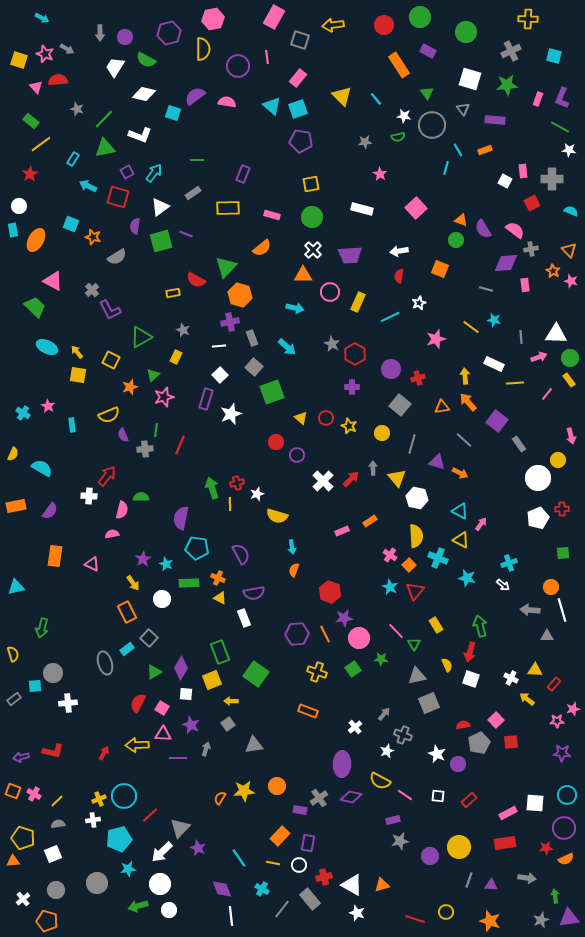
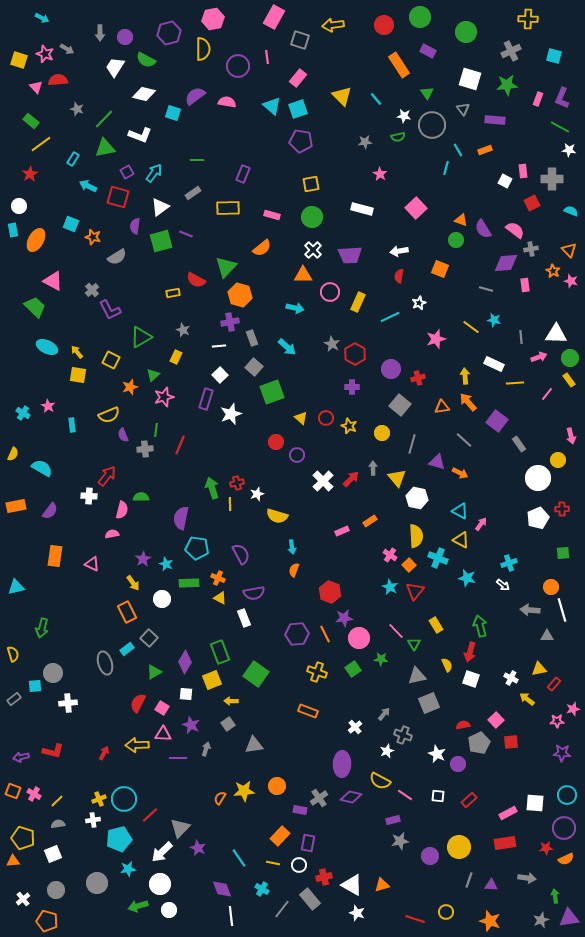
purple diamond at (181, 668): moved 4 px right, 6 px up
yellow triangle at (535, 670): moved 4 px right, 1 px up; rotated 14 degrees counterclockwise
cyan circle at (124, 796): moved 3 px down
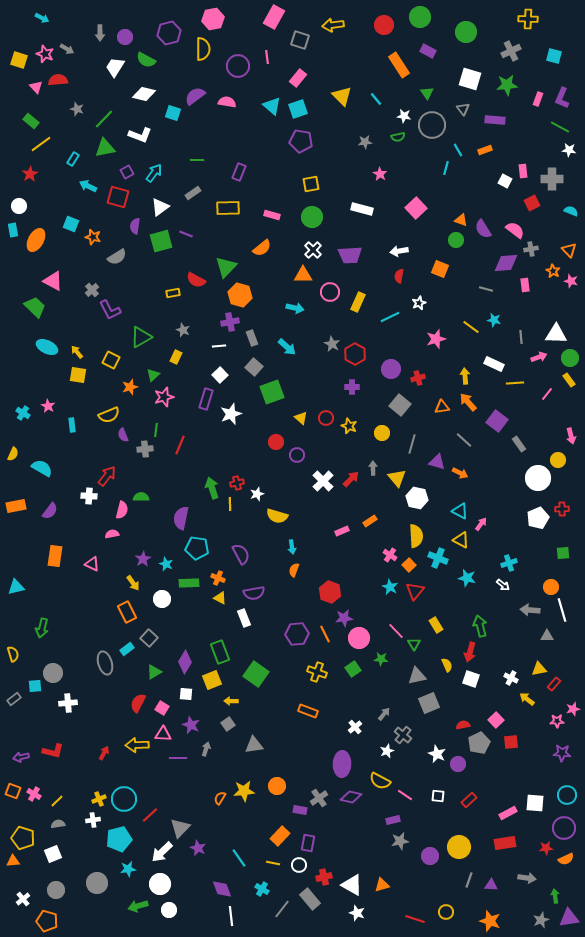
purple rectangle at (243, 174): moved 4 px left, 2 px up
gray cross at (403, 735): rotated 18 degrees clockwise
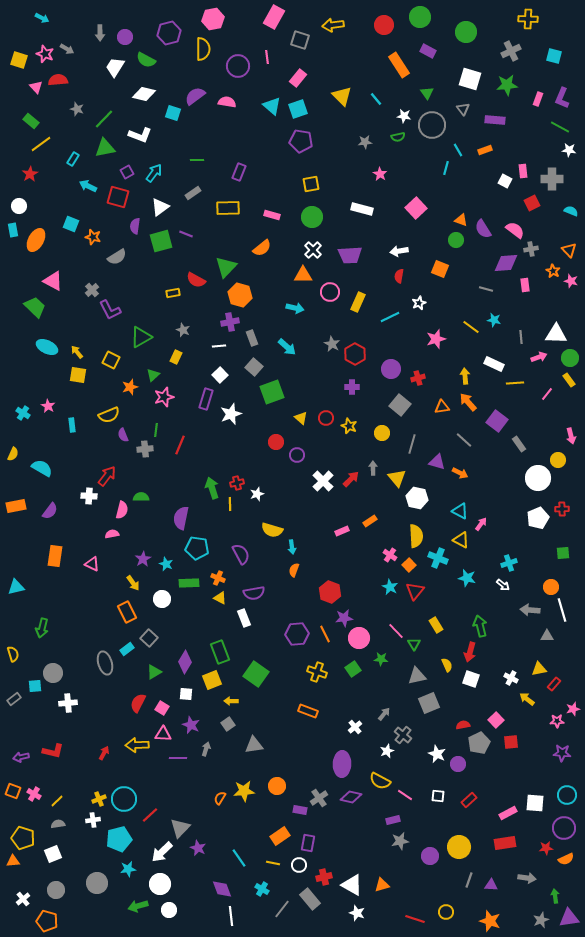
yellow semicircle at (277, 516): moved 5 px left, 14 px down
orange rectangle at (280, 836): rotated 12 degrees clockwise
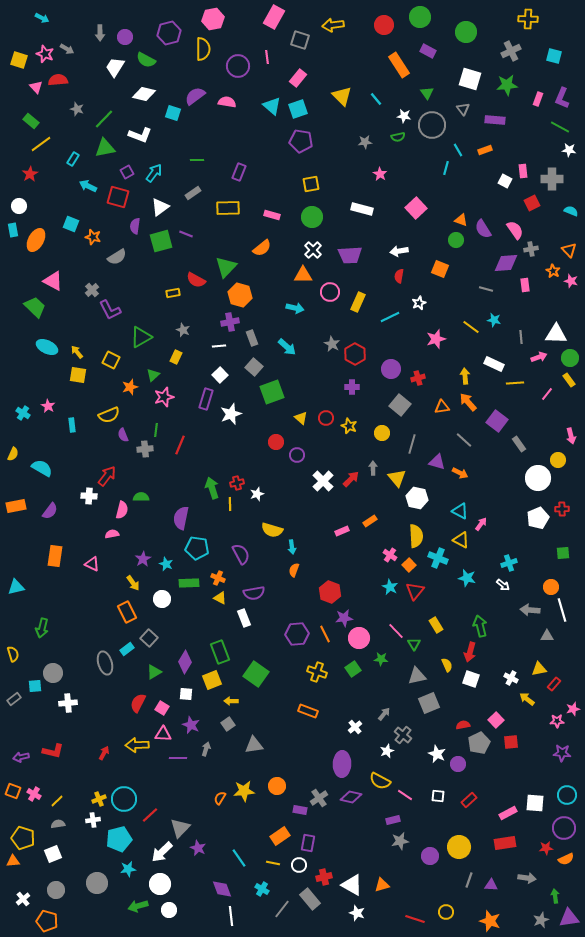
pink semicircle at (515, 230): rotated 18 degrees clockwise
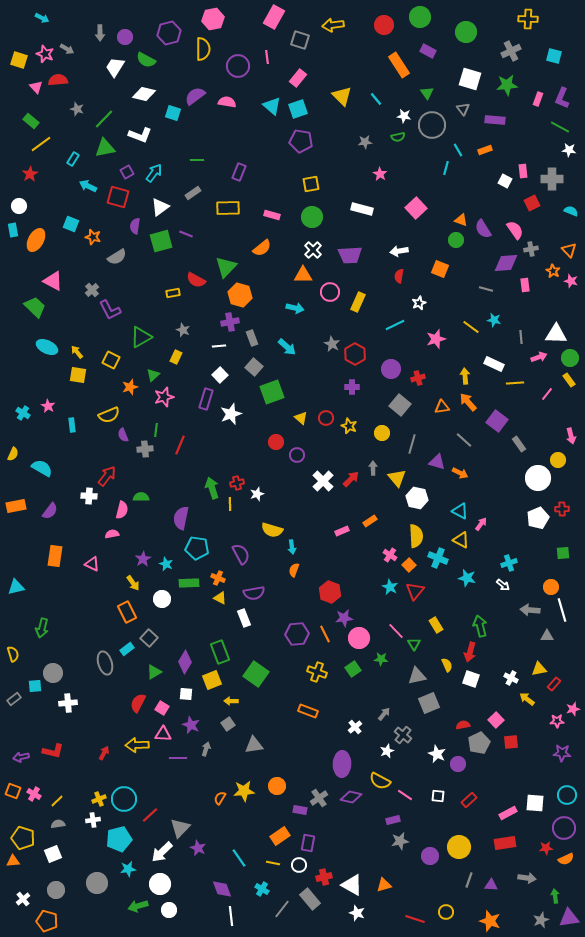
cyan line at (390, 317): moved 5 px right, 8 px down
orange triangle at (382, 885): moved 2 px right
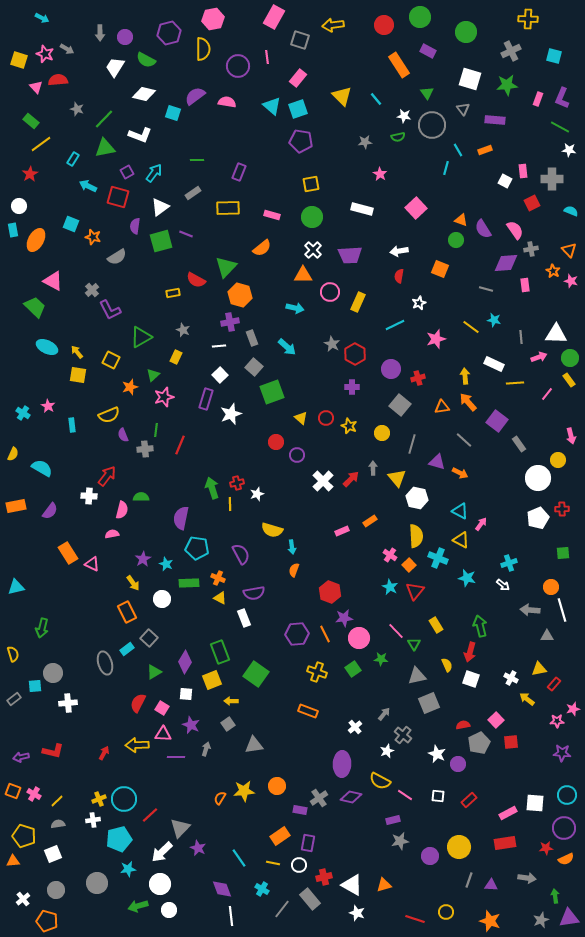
orange rectangle at (55, 556): moved 13 px right, 3 px up; rotated 40 degrees counterclockwise
purple line at (178, 758): moved 2 px left, 1 px up
yellow pentagon at (23, 838): moved 1 px right, 2 px up
